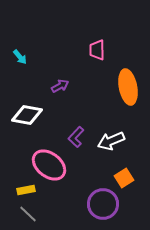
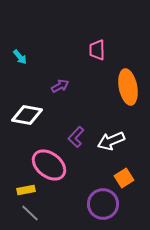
gray line: moved 2 px right, 1 px up
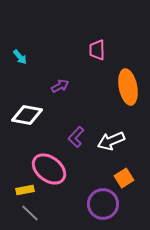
pink ellipse: moved 4 px down
yellow rectangle: moved 1 px left
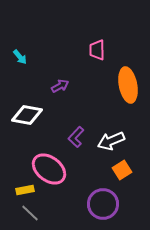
orange ellipse: moved 2 px up
orange square: moved 2 px left, 8 px up
